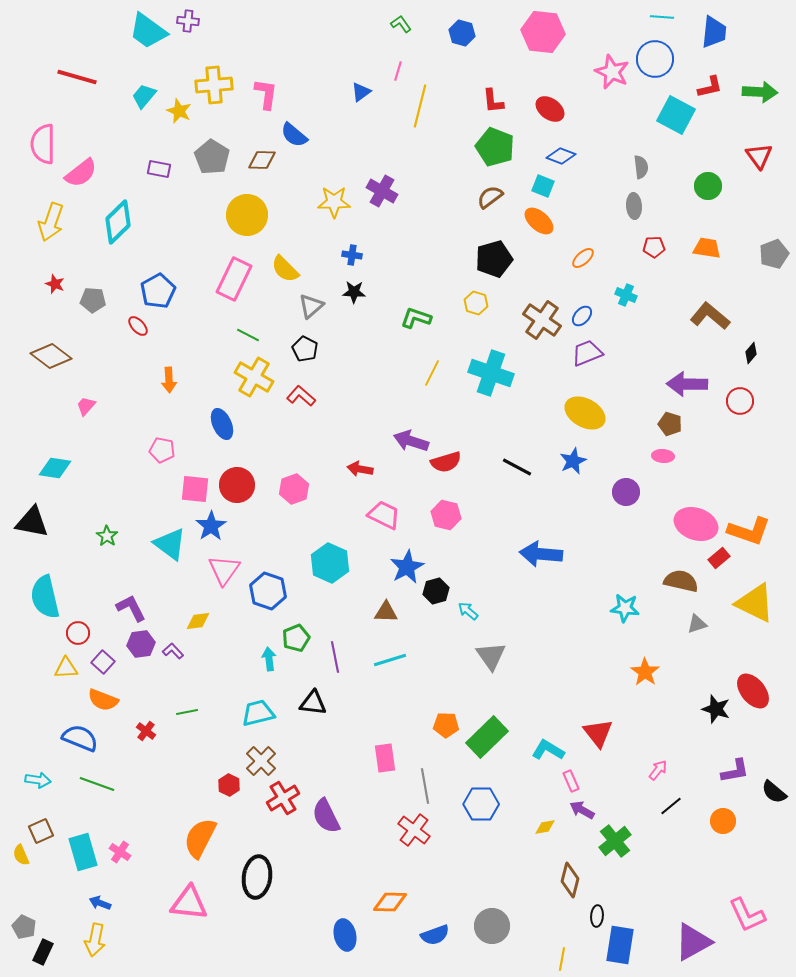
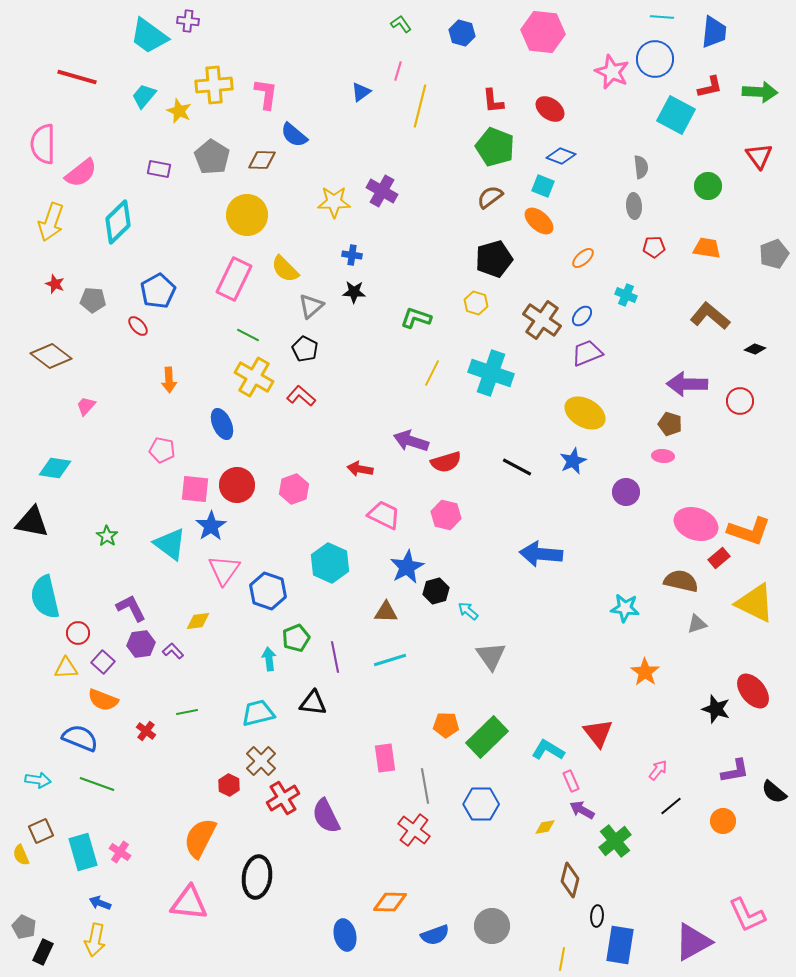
cyan trapezoid at (148, 31): moved 1 px right, 5 px down
black diamond at (751, 353): moved 4 px right, 4 px up; rotated 70 degrees clockwise
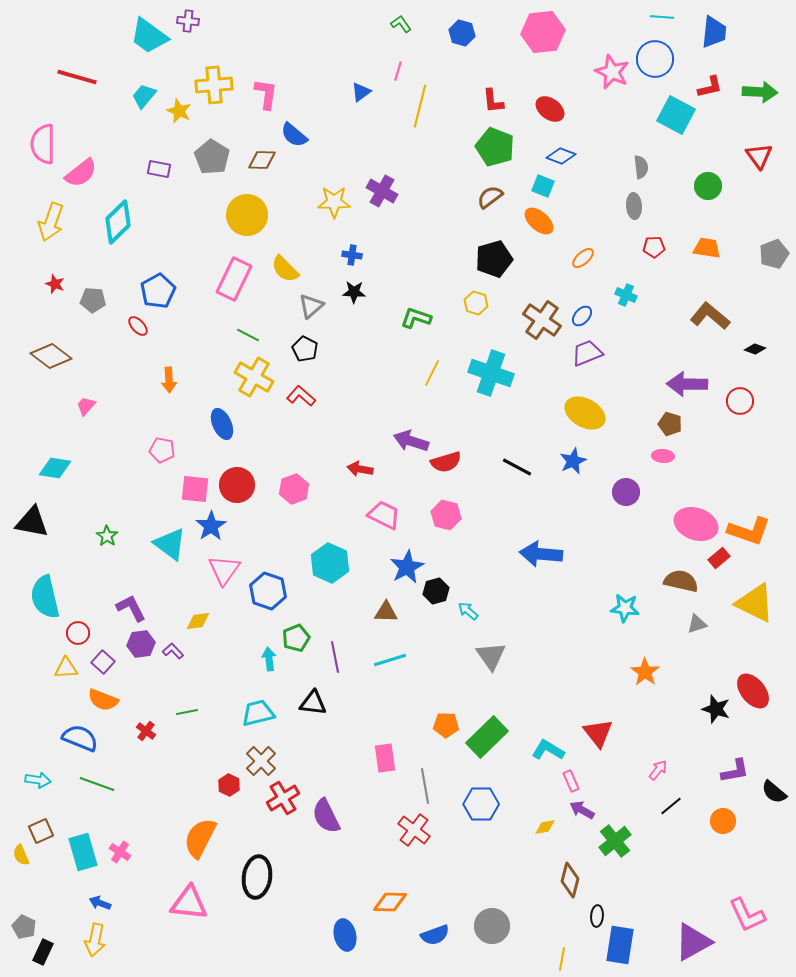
pink hexagon at (543, 32): rotated 12 degrees counterclockwise
